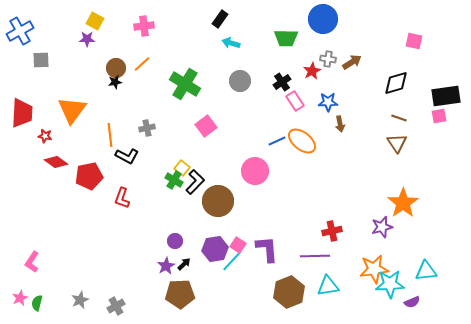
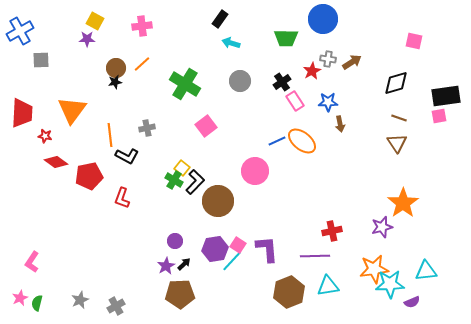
pink cross at (144, 26): moved 2 px left
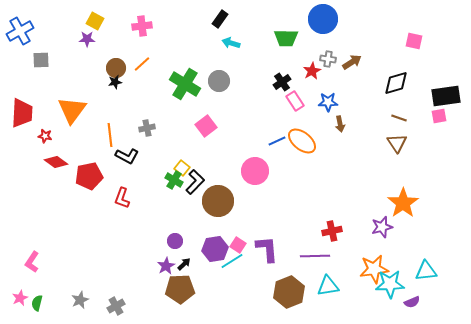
gray circle at (240, 81): moved 21 px left
cyan line at (232, 261): rotated 15 degrees clockwise
brown pentagon at (180, 294): moved 5 px up
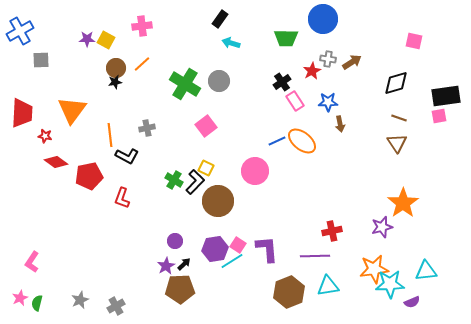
yellow square at (95, 21): moved 11 px right, 19 px down
yellow square at (182, 168): moved 24 px right; rotated 14 degrees counterclockwise
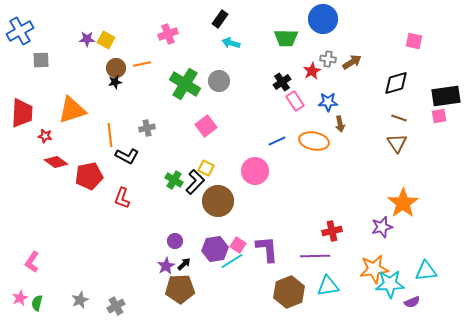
pink cross at (142, 26): moved 26 px right, 8 px down; rotated 12 degrees counterclockwise
orange line at (142, 64): rotated 30 degrees clockwise
orange triangle at (72, 110): rotated 36 degrees clockwise
orange ellipse at (302, 141): moved 12 px right; rotated 28 degrees counterclockwise
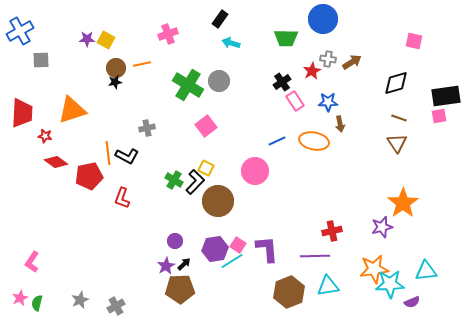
green cross at (185, 84): moved 3 px right, 1 px down
orange line at (110, 135): moved 2 px left, 18 px down
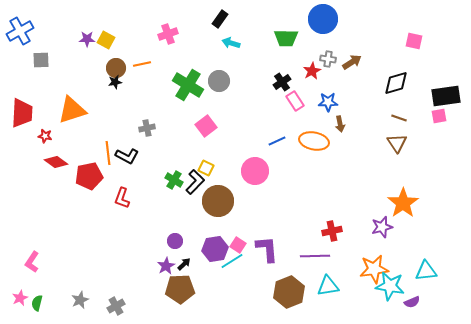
cyan star at (390, 284): moved 2 px down; rotated 12 degrees clockwise
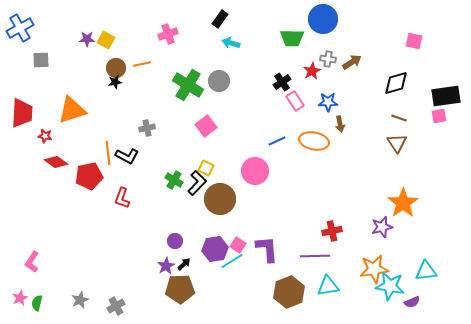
blue cross at (20, 31): moved 3 px up
green trapezoid at (286, 38): moved 6 px right
black L-shape at (195, 182): moved 2 px right, 1 px down
brown circle at (218, 201): moved 2 px right, 2 px up
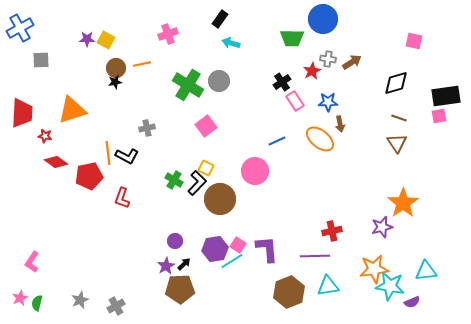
orange ellipse at (314, 141): moved 6 px right, 2 px up; rotated 28 degrees clockwise
